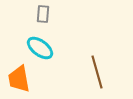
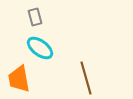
gray rectangle: moved 8 px left, 3 px down; rotated 18 degrees counterclockwise
brown line: moved 11 px left, 6 px down
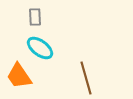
gray rectangle: rotated 12 degrees clockwise
orange trapezoid: moved 3 px up; rotated 24 degrees counterclockwise
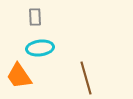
cyan ellipse: rotated 44 degrees counterclockwise
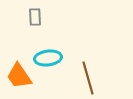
cyan ellipse: moved 8 px right, 10 px down
brown line: moved 2 px right
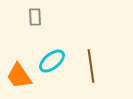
cyan ellipse: moved 4 px right, 3 px down; rotated 32 degrees counterclockwise
brown line: moved 3 px right, 12 px up; rotated 8 degrees clockwise
